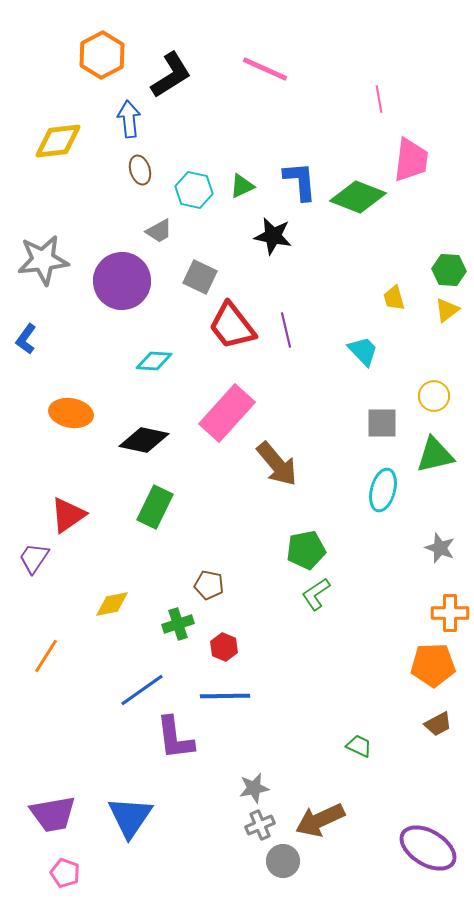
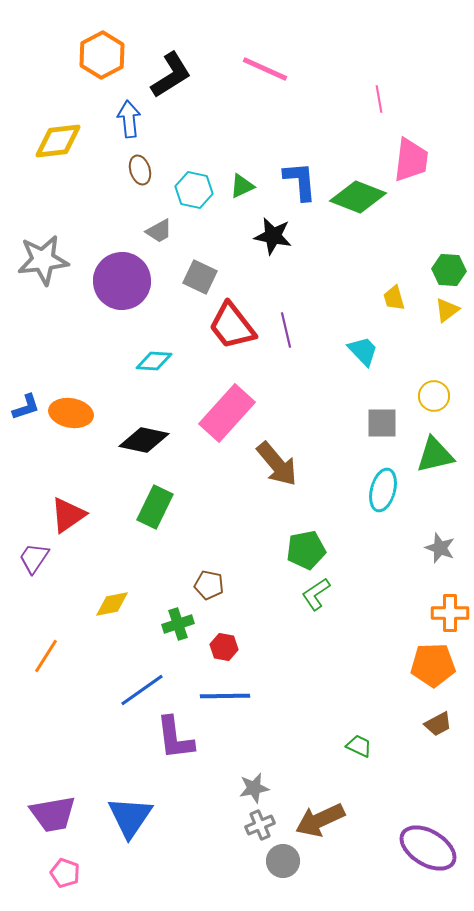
blue L-shape at (26, 339): moved 68 px down; rotated 144 degrees counterclockwise
red hexagon at (224, 647): rotated 12 degrees counterclockwise
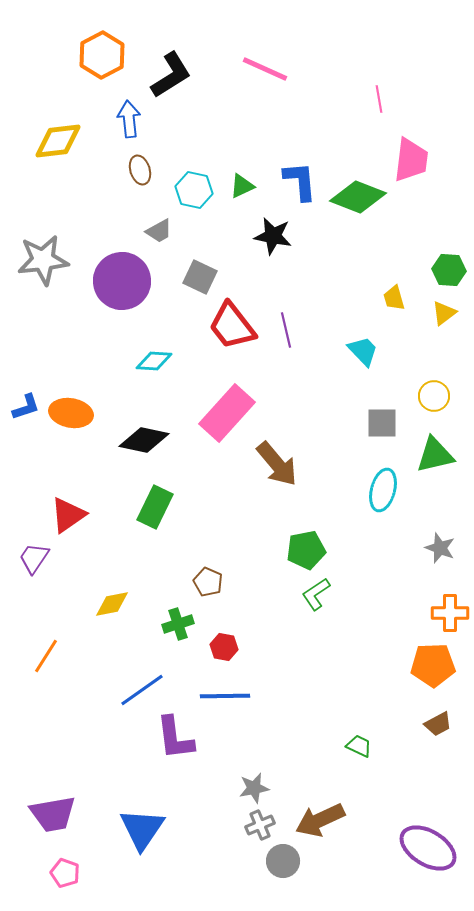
yellow triangle at (447, 310): moved 3 px left, 3 px down
brown pentagon at (209, 585): moved 1 px left, 3 px up; rotated 12 degrees clockwise
blue triangle at (130, 817): moved 12 px right, 12 px down
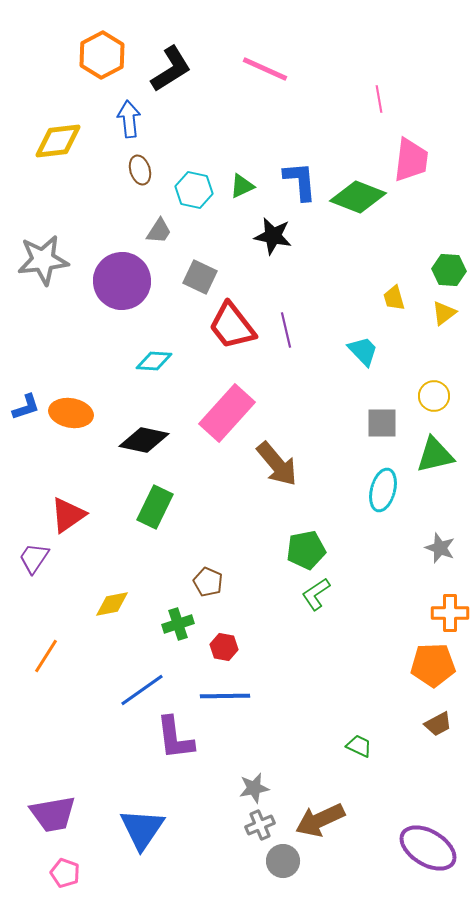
black L-shape at (171, 75): moved 6 px up
gray trapezoid at (159, 231): rotated 28 degrees counterclockwise
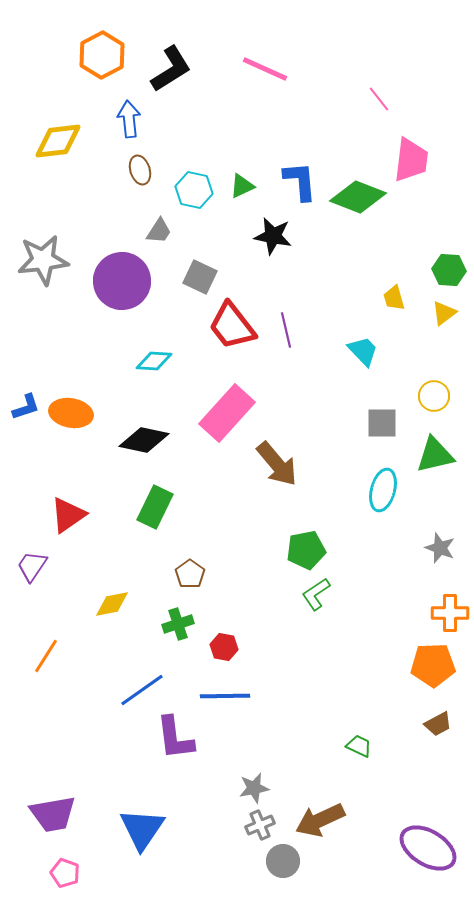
pink line at (379, 99): rotated 28 degrees counterclockwise
purple trapezoid at (34, 558): moved 2 px left, 8 px down
brown pentagon at (208, 582): moved 18 px left, 8 px up; rotated 12 degrees clockwise
